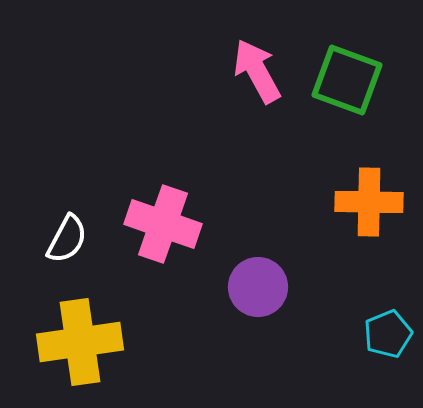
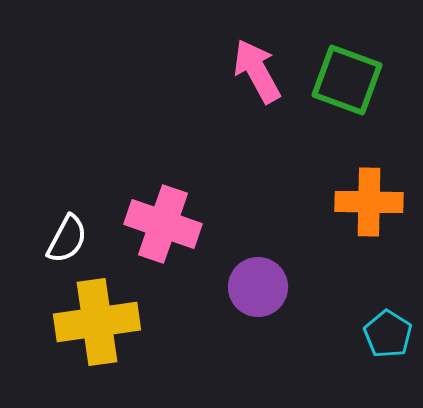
cyan pentagon: rotated 18 degrees counterclockwise
yellow cross: moved 17 px right, 20 px up
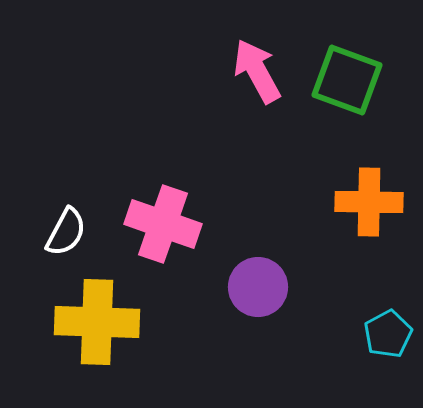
white semicircle: moved 1 px left, 7 px up
yellow cross: rotated 10 degrees clockwise
cyan pentagon: rotated 12 degrees clockwise
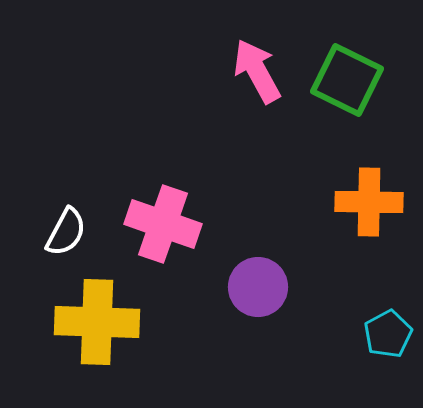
green square: rotated 6 degrees clockwise
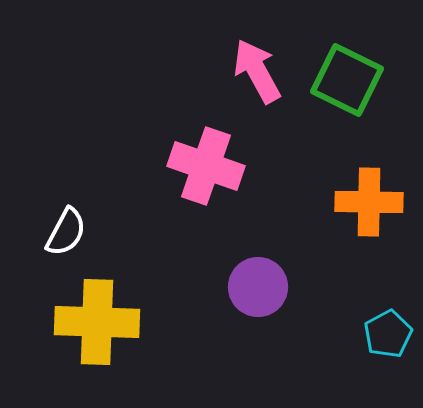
pink cross: moved 43 px right, 58 px up
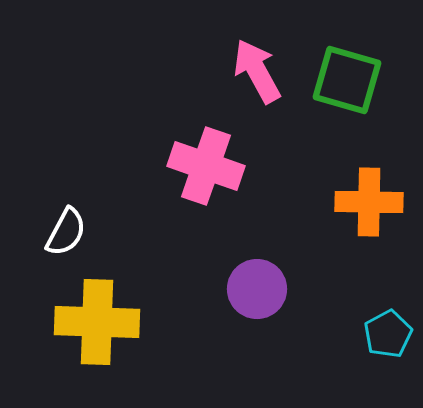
green square: rotated 10 degrees counterclockwise
purple circle: moved 1 px left, 2 px down
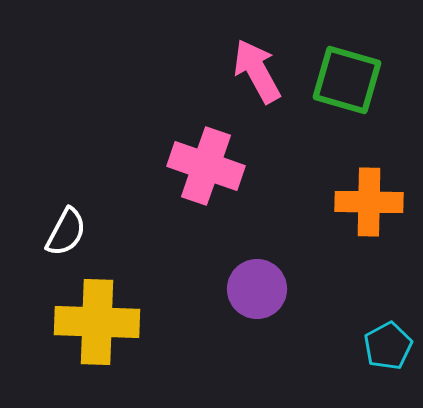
cyan pentagon: moved 12 px down
